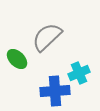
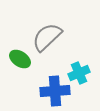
green ellipse: moved 3 px right; rotated 10 degrees counterclockwise
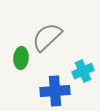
green ellipse: moved 1 px right, 1 px up; rotated 60 degrees clockwise
cyan cross: moved 4 px right, 2 px up
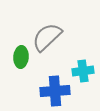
green ellipse: moved 1 px up
cyan cross: rotated 15 degrees clockwise
